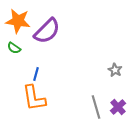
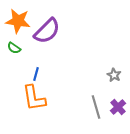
gray star: moved 1 px left, 5 px down
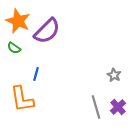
orange star: rotated 15 degrees clockwise
orange L-shape: moved 12 px left, 1 px down
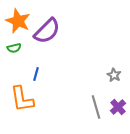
green semicircle: rotated 48 degrees counterclockwise
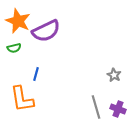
purple semicircle: moved 1 px left; rotated 20 degrees clockwise
purple cross: moved 2 px down; rotated 28 degrees counterclockwise
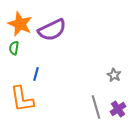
orange star: moved 2 px right, 3 px down
purple semicircle: moved 6 px right, 1 px up
green semicircle: rotated 112 degrees clockwise
purple cross: rotated 35 degrees clockwise
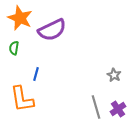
orange star: moved 6 px up
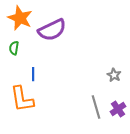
blue line: moved 3 px left; rotated 16 degrees counterclockwise
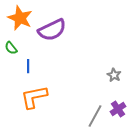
green semicircle: moved 3 px left; rotated 48 degrees counterclockwise
blue line: moved 5 px left, 8 px up
orange L-shape: moved 12 px right, 2 px up; rotated 88 degrees clockwise
gray line: moved 1 px left, 9 px down; rotated 45 degrees clockwise
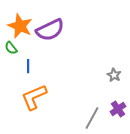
orange star: moved 8 px down
purple semicircle: moved 2 px left
orange L-shape: rotated 12 degrees counterclockwise
gray line: moved 3 px left, 2 px down
